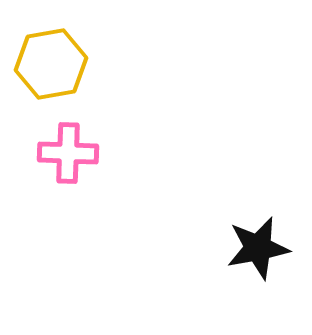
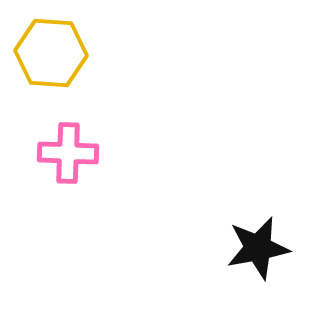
yellow hexagon: moved 11 px up; rotated 14 degrees clockwise
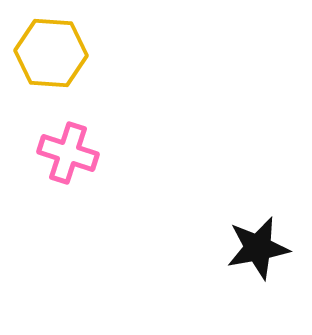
pink cross: rotated 16 degrees clockwise
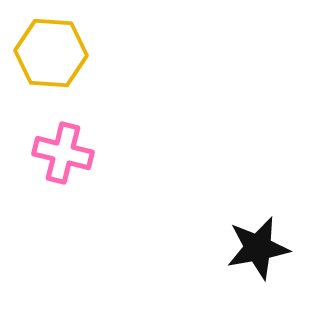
pink cross: moved 5 px left; rotated 4 degrees counterclockwise
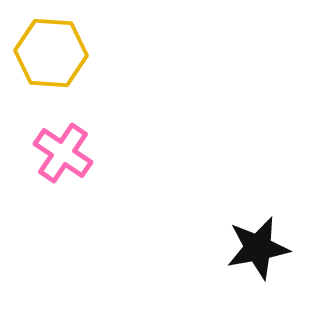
pink cross: rotated 20 degrees clockwise
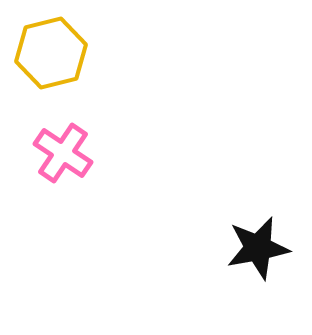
yellow hexagon: rotated 18 degrees counterclockwise
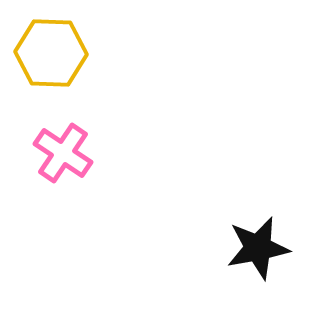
yellow hexagon: rotated 16 degrees clockwise
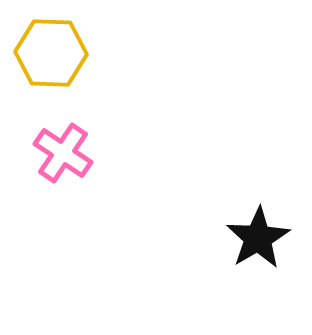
black star: moved 10 px up; rotated 20 degrees counterclockwise
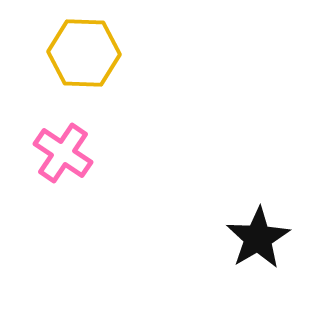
yellow hexagon: moved 33 px right
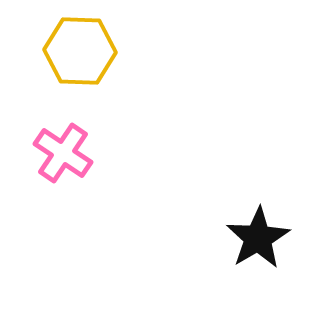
yellow hexagon: moved 4 px left, 2 px up
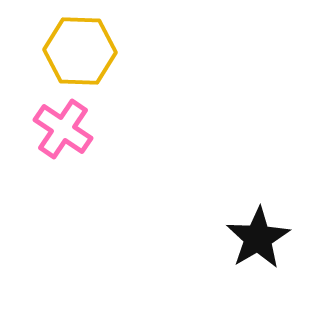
pink cross: moved 24 px up
